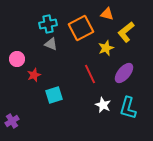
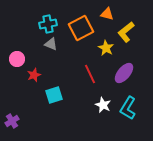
yellow star: rotated 21 degrees counterclockwise
cyan L-shape: rotated 15 degrees clockwise
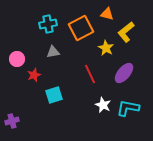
gray triangle: moved 2 px right, 8 px down; rotated 32 degrees counterclockwise
cyan L-shape: rotated 70 degrees clockwise
purple cross: rotated 16 degrees clockwise
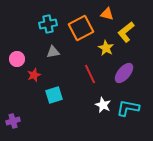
purple cross: moved 1 px right
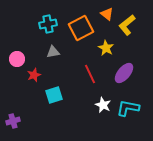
orange triangle: rotated 24 degrees clockwise
yellow L-shape: moved 1 px right, 7 px up
